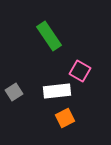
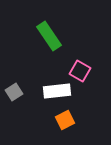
orange square: moved 2 px down
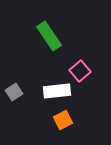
pink square: rotated 20 degrees clockwise
orange square: moved 2 px left
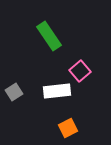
orange square: moved 5 px right, 8 px down
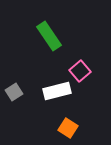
white rectangle: rotated 8 degrees counterclockwise
orange square: rotated 30 degrees counterclockwise
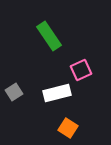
pink square: moved 1 px right, 1 px up; rotated 15 degrees clockwise
white rectangle: moved 2 px down
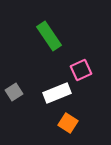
white rectangle: rotated 8 degrees counterclockwise
orange square: moved 5 px up
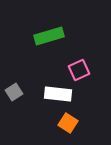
green rectangle: rotated 72 degrees counterclockwise
pink square: moved 2 px left
white rectangle: moved 1 px right, 1 px down; rotated 28 degrees clockwise
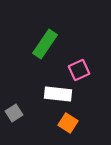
green rectangle: moved 4 px left, 8 px down; rotated 40 degrees counterclockwise
gray square: moved 21 px down
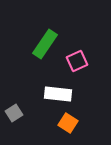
pink square: moved 2 px left, 9 px up
